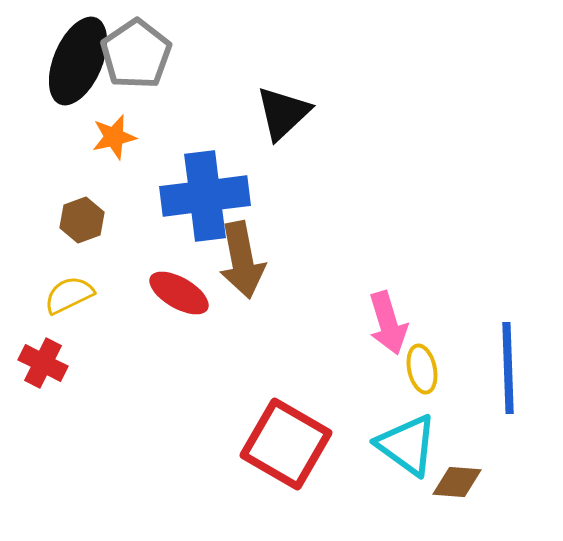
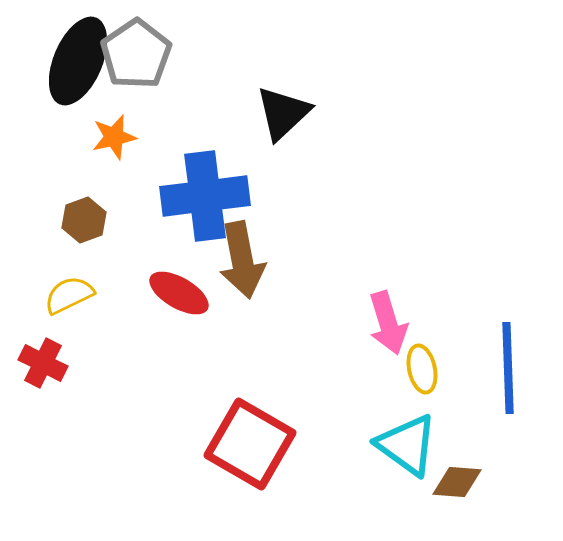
brown hexagon: moved 2 px right
red square: moved 36 px left
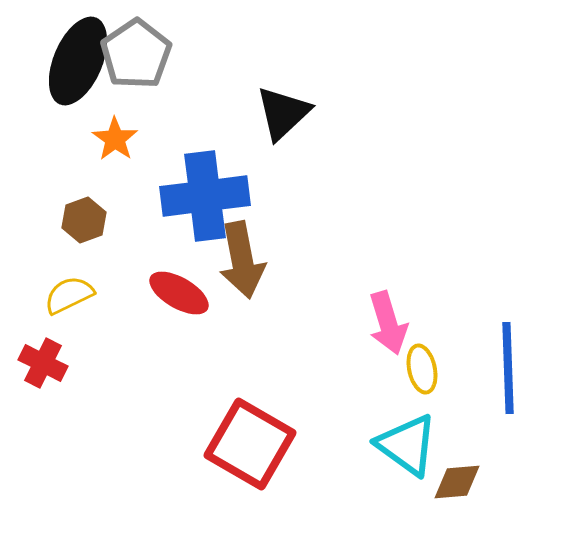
orange star: moved 1 px right, 2 px down; rotated 24 degrees counterclockwise
brown diamond: rotated 9 degrees counterclockwise
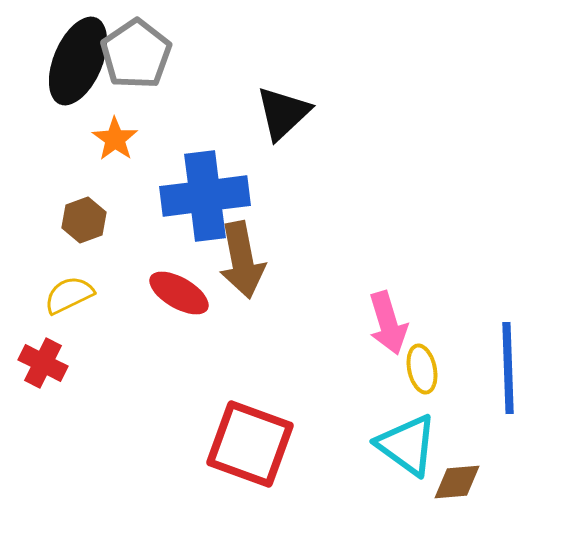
red square: rotated 10 degrees counterclockwise
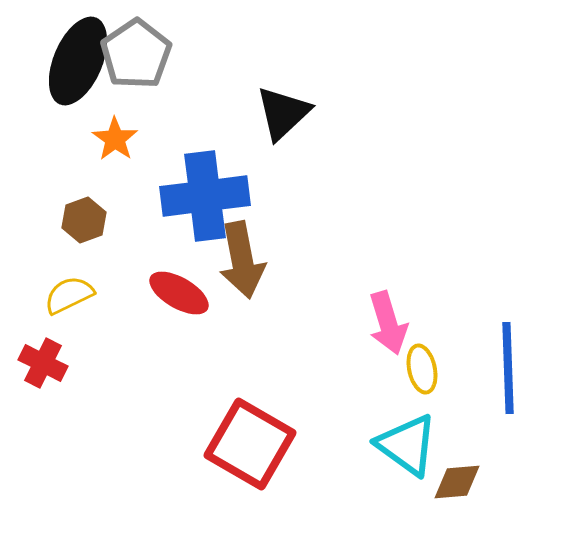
red square: rotated 10 degrees clockwise
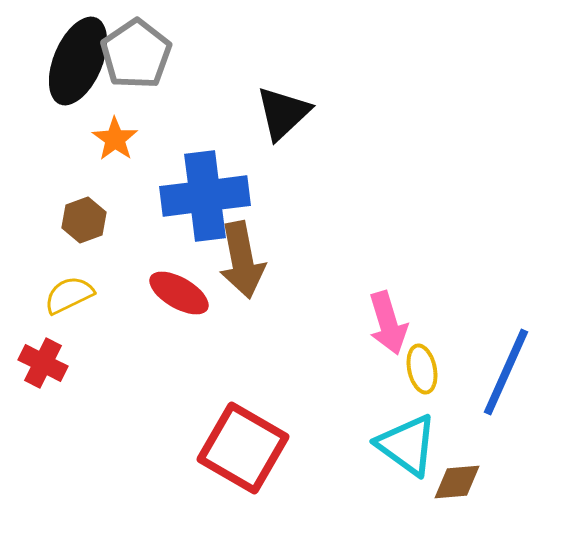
blue line: moved 2 px left, 4 px down; rotated 26 degrees clockwise
red square: moved 7 px left, 4 px down
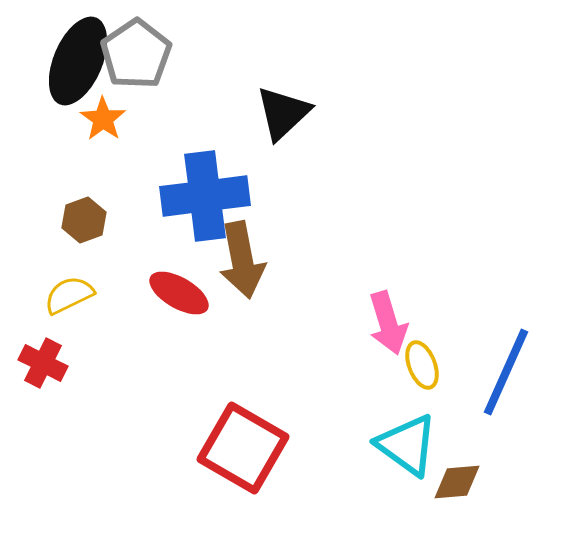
orange star: moved 12 px left, 20 px up
yellow ellipse: moved 4 px up; rotated 9 degrees counterclockwise
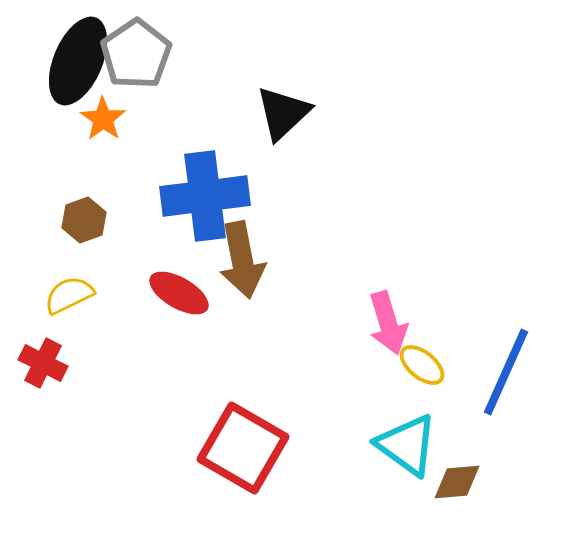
yellow ellipse: rotated 30 degrees counterclockwise
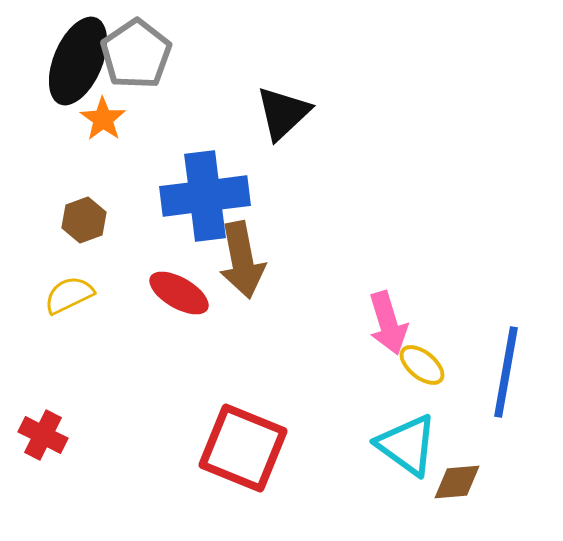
red cross: moved 72 px down
blue line: rotated 14 degrees counterclockwise
red square: rotated 8 degrees counterclockwise
